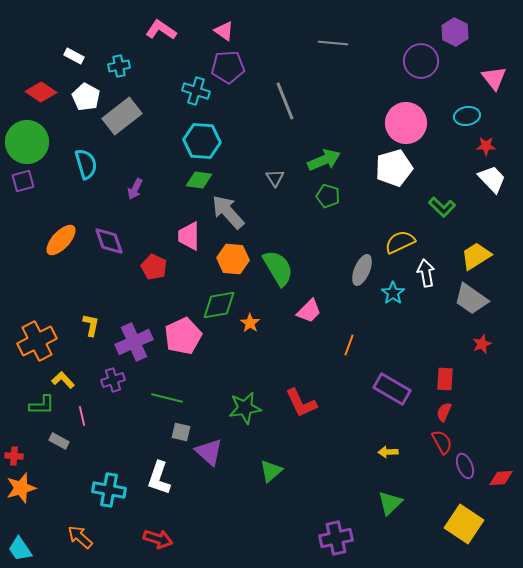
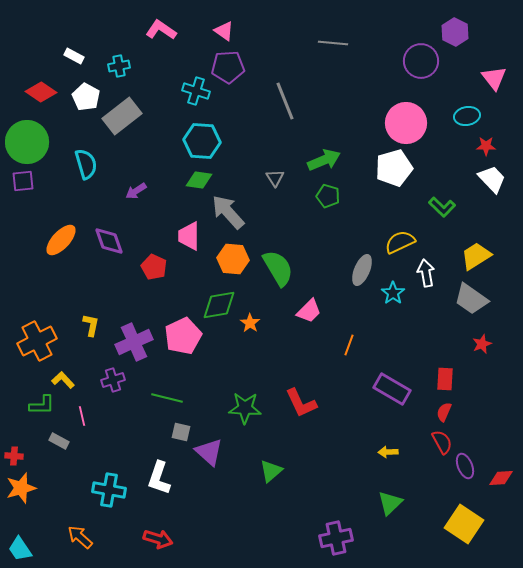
purple square at (23, 181): rotated 10 degrees clockwise
purple arrow at (135, 189): moved 1 px right, 2 px down; rotated 30 degrees clockwise
green star at (245, 408): rotated 12 degrees clockwise
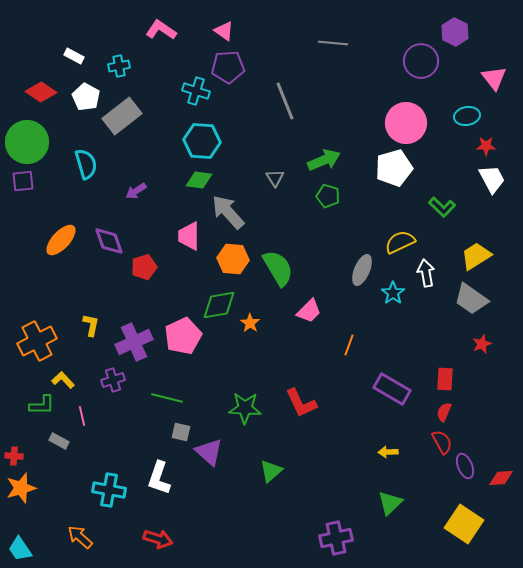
white trapezoid at (492, 179): rotated 16 degrees clockwise
red pentagon at (154, 267): moved 10 px left; rotated 30 degrees clockwise
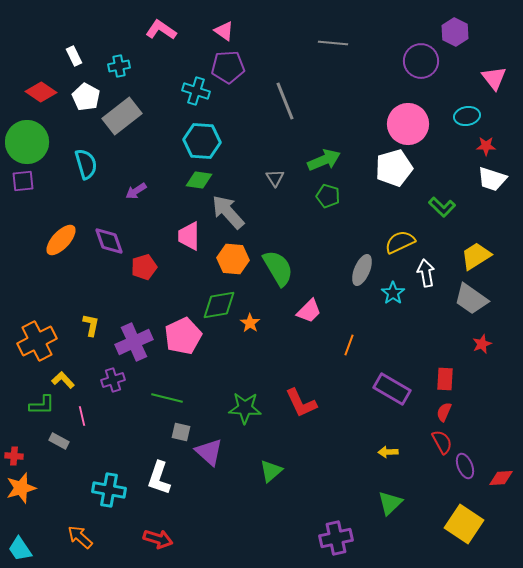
white rectangle at (74, 56): rotated 36 degrees clockwise
pink circle at (406, 123): moved 2 px right, 1 px down
white trapezoid at (492, 179): rotated 136 degrees clockwise
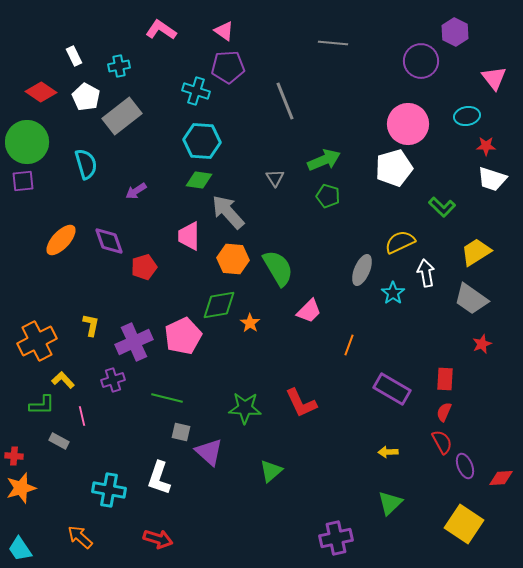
yellow trapezoid at (476, 256): moved 4 px up
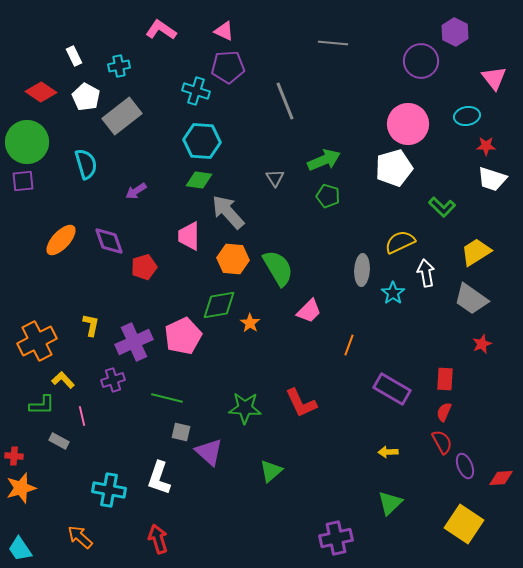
pink triangle at (224, 31): rotated 10 degrees counterclockwise
gray ellipse at (362, 270): rotated 20 degrees counterclockwise
red arrow at (158, 539): rotated 124 degrees counterclockwise
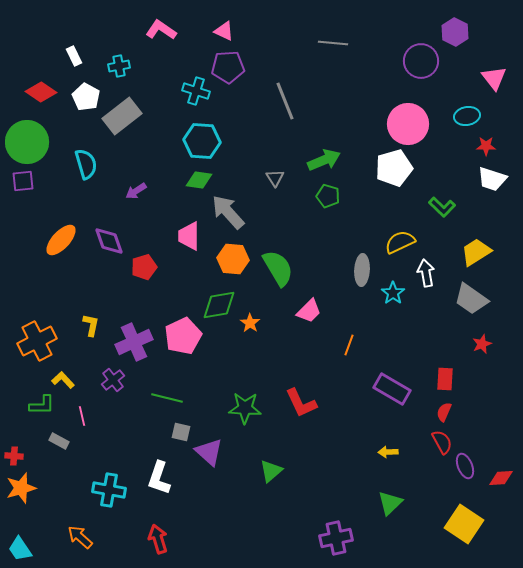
purple cross at (113, 380): rotated 20 degrees counterclockwise
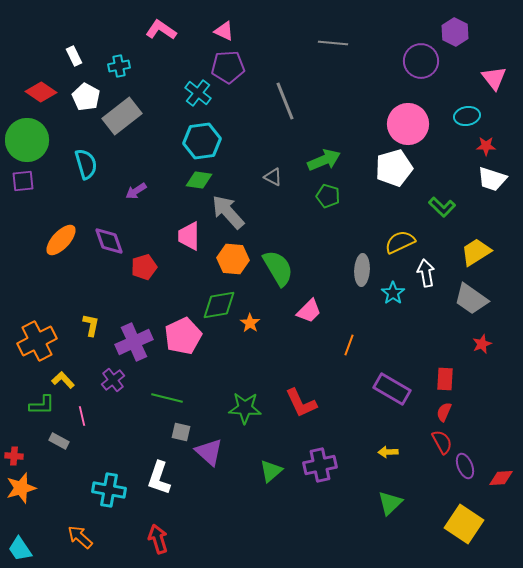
cyan cross at (196, 91): moved 2 px right, 2 px down; rotated 20 degrees clockwise
cyan hexagon at (202, 141): rotated 12 degrees counterclockwise
green circle at (27, 142): moved 2 px up
gray triangle at (275, 178): moved 2 px left, 1 px up; rotated 30 degrees counterclockwise
purple cross at (336, 538): moved 16 px left, 73 px up
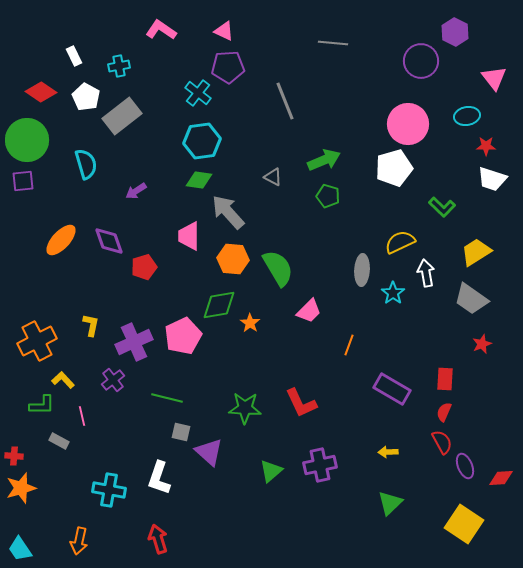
orange arrow at (80, 537): moved 1 px left, 4 px down; rotated 120 degrees counterclockwise
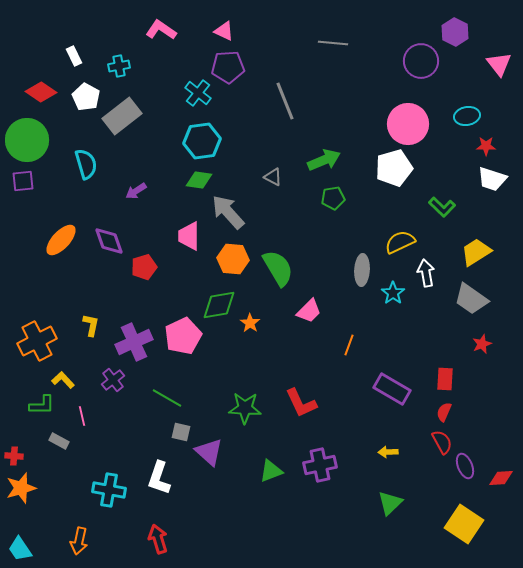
pink triangle at (494, 78): moved 5 px right, 14 px up
green pentagon at (328, 196): moved 5 px right, 2 px down; rotated 25 degrees counterclockwise
green line at (167, 398): rotated 16 degrees clockwise
green triangle at (271, 471): rotated 20 degrees clockwise
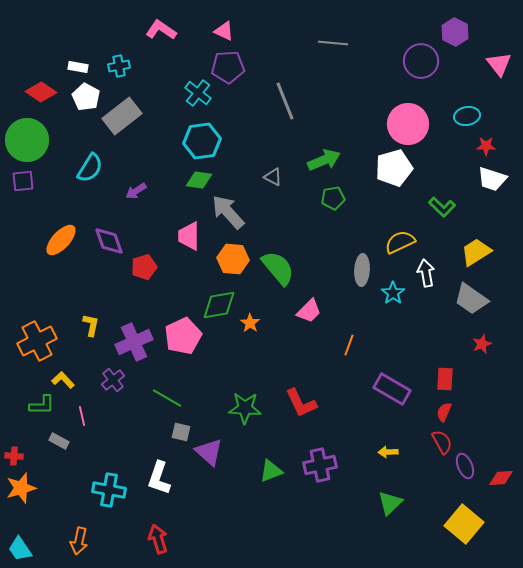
white rectangle at (74, 56): moved 4 px right, 11 px down; rotated 54 degrees counterclockwise
cyan semicircle at (86, 164): moved 4 px right, 4 px down; rotated 48 degrees clockwise
green semicircle at (278, 268): rotated 9 degrees counterclockwise
yellow square at (464, 524): rotated 6 degrees clockwise
